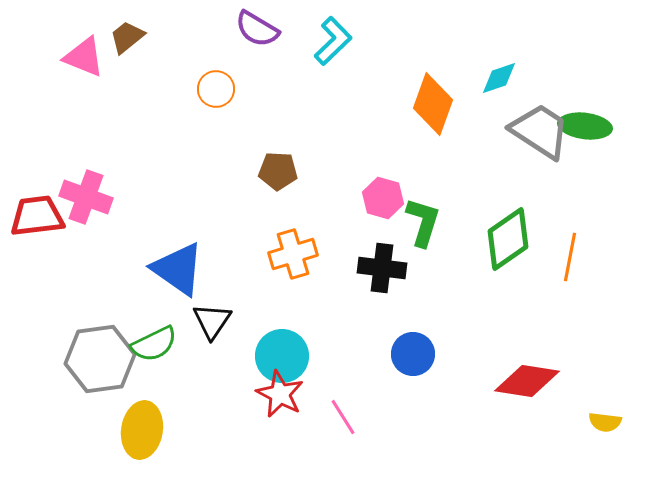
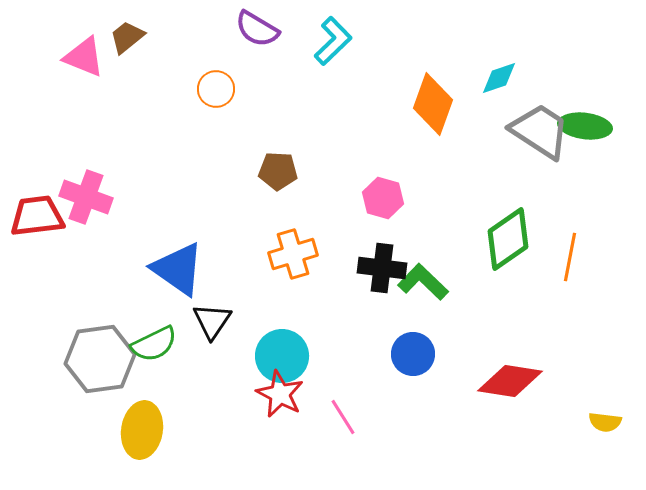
green L-shape: moved 60 px down; rotated 63 degrees counterclockwise
red diamond: moved 17 px left
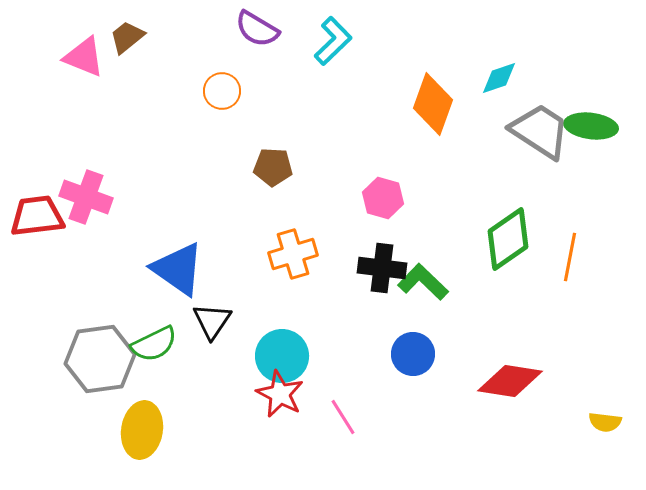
orange circle: moved 6 px right, 2 px down
green ellipse: moved 6 px right
brown pentagon: moved 5 px left, 4 px up
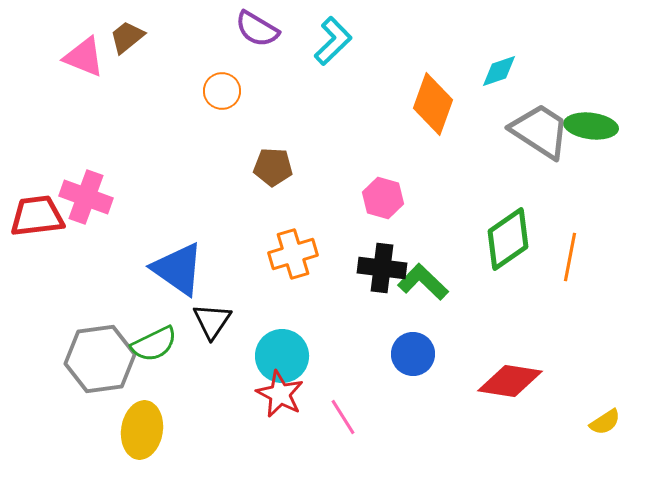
cyan diamond: moved 7 px up
yellow semicircle: rotated 40 degrees counterclockwise
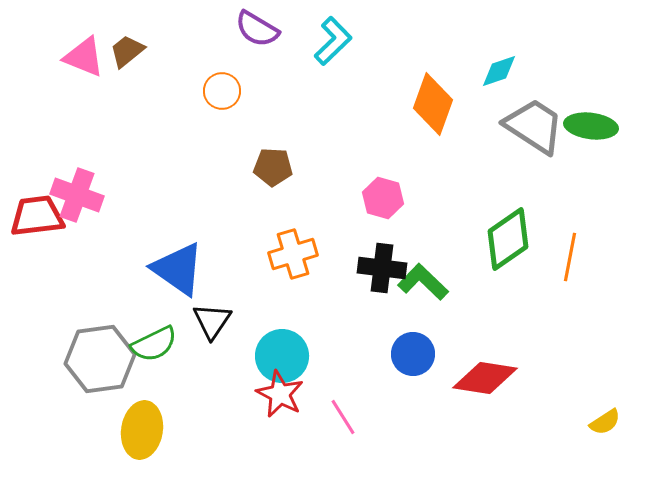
brown trapezoid: moved 14 px down
gray trapezoid: moved 6 px left, 5 px up
pink cross: moved 9 px left, 2 px up
red diamond: moved 25 px left, 3 px up
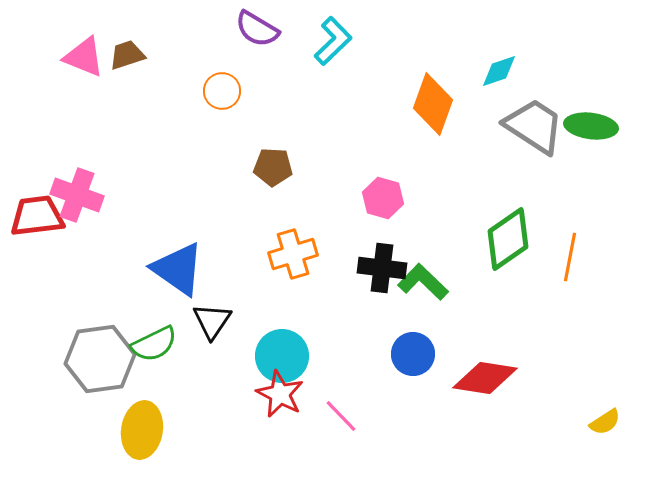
brown trapezoid: moved 4 px down; rotated 21 degrees clockwise
pink line: moved 2 px left, 1 px up; rotated 12 degrees counterclockwise
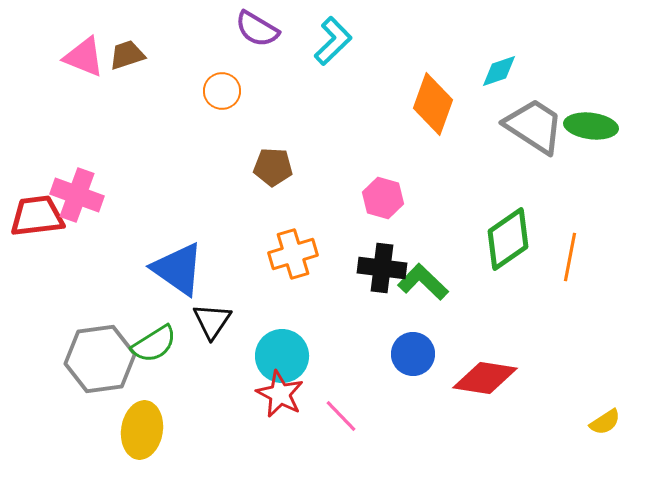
green semicircle: rotated 6 degrees counterclockwise
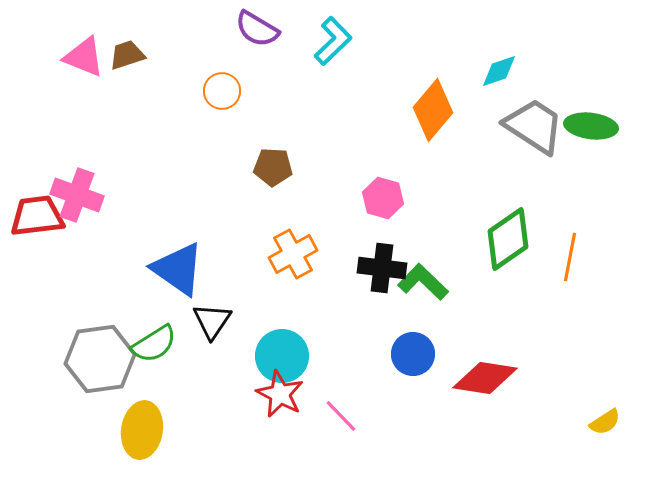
orange diamond: moved 6 px down; rotated 20 degrees clockwise
orange cross: rotated 12 degrees counterclockwise
